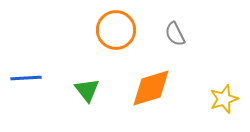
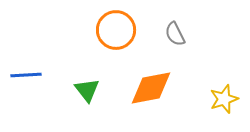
blue line: moved 3 px up
orange diamond: rotated 6 degrees clockwise
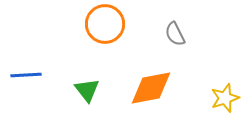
orange circle: moved 11 px left, 6 px up
yellow star: moved 1 px right, 1 px up
